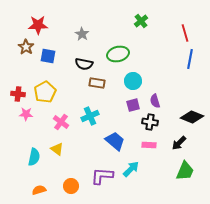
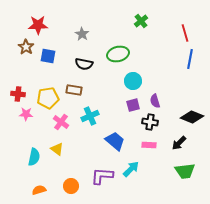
brown rectangle: moved 23 px left, 7 px down
yellow pentagon: moved 3 px right, 6 px down; rotated 20 degrees clockwise
green trapezoid: rotated 60 degrees clockwise
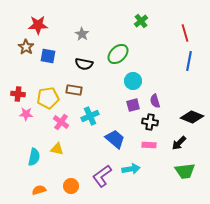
green ellipse: rotated 30 degrees counterclockwise
blue line: moved 1 px left, 2 px down
blue trapezoid: moved 2 px up
yellow triangle: rotated 24 degrees counterclockwise
cyan arrow: rotated 36 degrees clockwise
purple L-shape: rotated 40 degrees counterclockwise
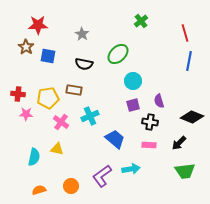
purple semicircle: moved 4 px right
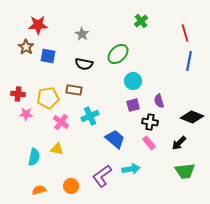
pink rectangle: moved 2 px up; rotated 48 degrees clockwise
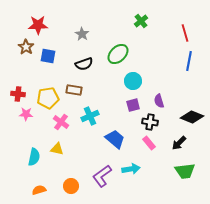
black semicircle: rotated 30 degrees counterclockwise
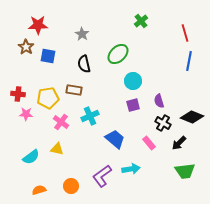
black semicircle: rotated 96 degrees clockwise
black cross: moved 13 px right, 1 px down; rotated 21 degrees clockwise
cyan semicircle: moved 3 px left; rotated 42 degrees clockwise
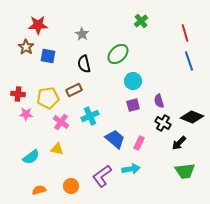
blue line: rotated 30 degrees counterclockwise
brown rectangle: rotated 35 degrees counterclockwise
pink rectangle: moved 10 px left; rotated 64 degrees clockwise
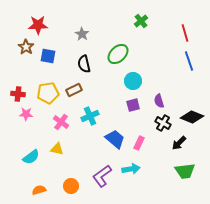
yellow pentagon: moved 5 px up
